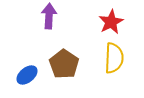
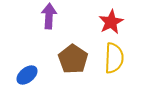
brown pentagon: moved 9 px right, 5 px up
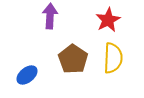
purple arrow: moved 1 px right
red star: moved 3 px left, 2 px up
yellow semicircle: moved 1 px left
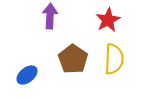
yellow semicircle: moved 1 px right, 1 px down
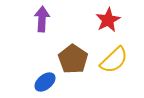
purple arrow: moved 8 px left, 3 px down
yellow semicircle: moved 1 px down; rotated 44 degrees clockwise
blue ellipse: moved 18 px right, 7 px down
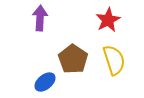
purple arrow: moved 2 px left, 1 px up
yellow semicircle: rotated 64 degrees counterclockwise
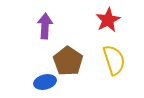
purple arrow: moved 5 px right, 8 px down
brown pentagon: moved 5 px left, 2 px down
blue ellipse: rotated 25 degrees clockwise
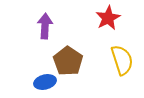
red star: moved 2 px up
yellow semicircle: moved 8 px right
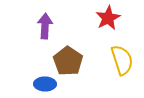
blue ellipse: moved 2 px down; rotated 15 degrees clockwise
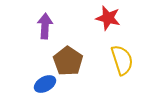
red star: rotated 30 degrees counterclockwise
blue ellipse: rotated 30 degrees counterclockwise
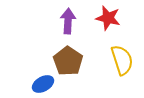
purple arrow: moved 23 px right, 5 px up
blue ellipse: moved 2 px left
